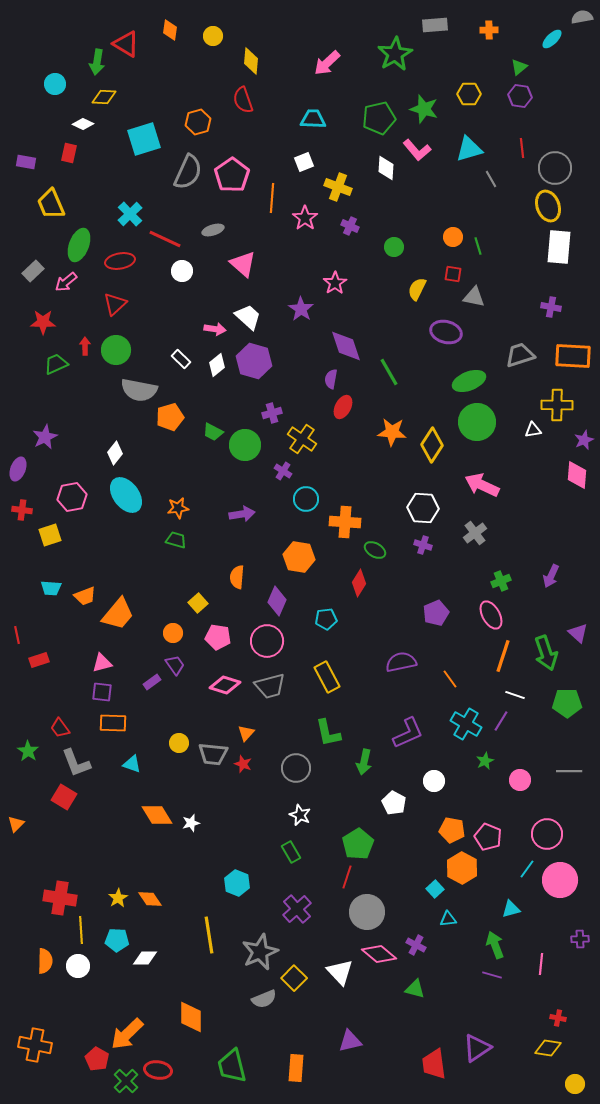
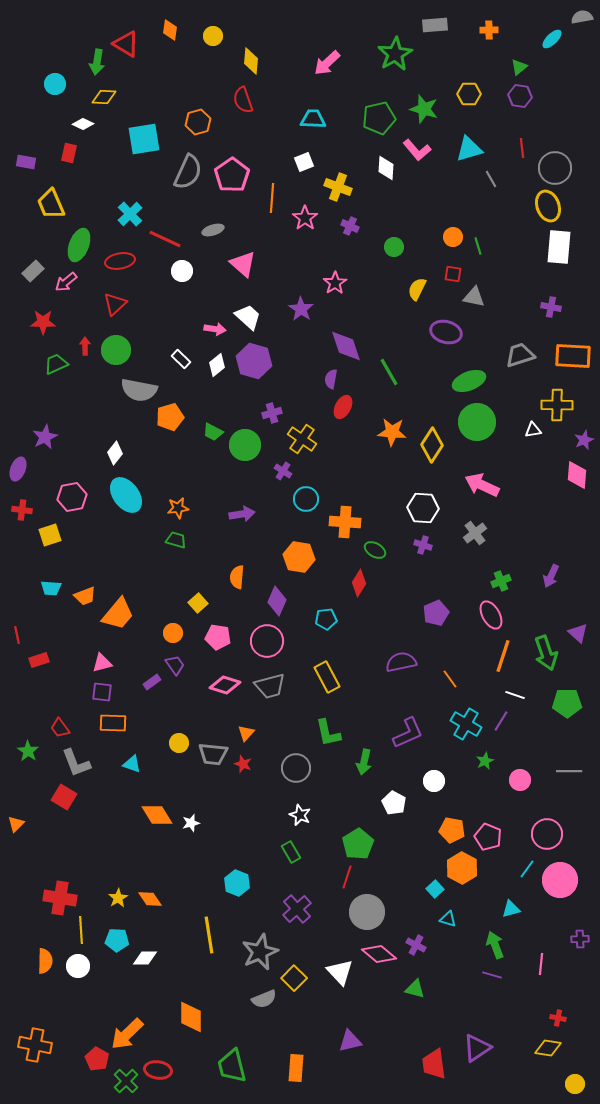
cyan square at (144, 139): rotated 8 degrees clockwise
cyan triangle at (448, 919): rotated 24 degrees clockwise
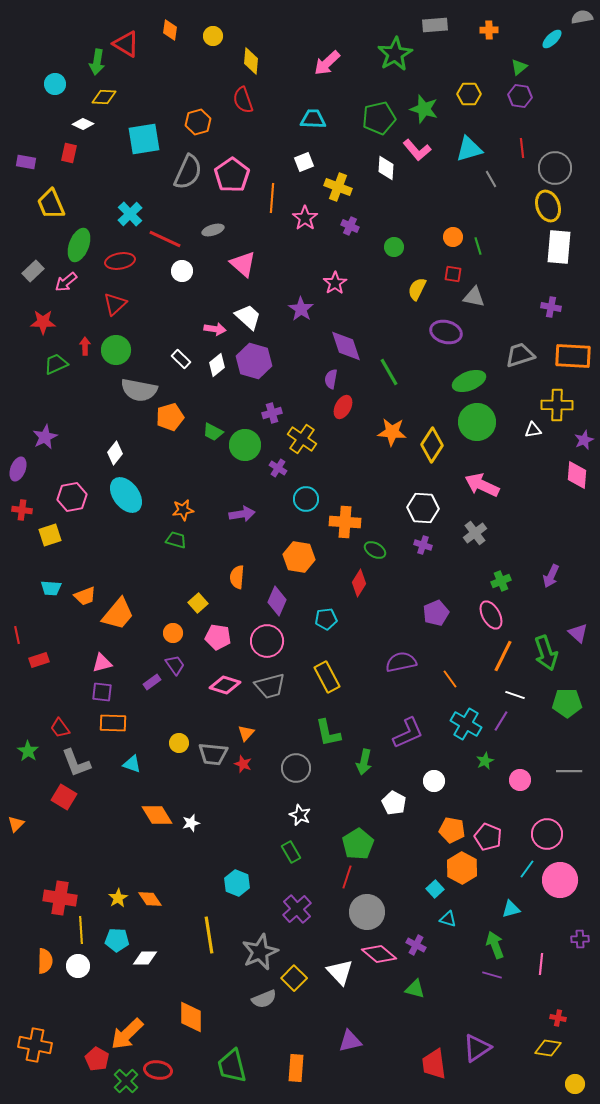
purple cross at (283, 471): moved 5 px left, 3 px up
orange star at (178, 508): moved 5 px right, 2 px down
orange line at (503, 656): rotated 8 degrees clockwise
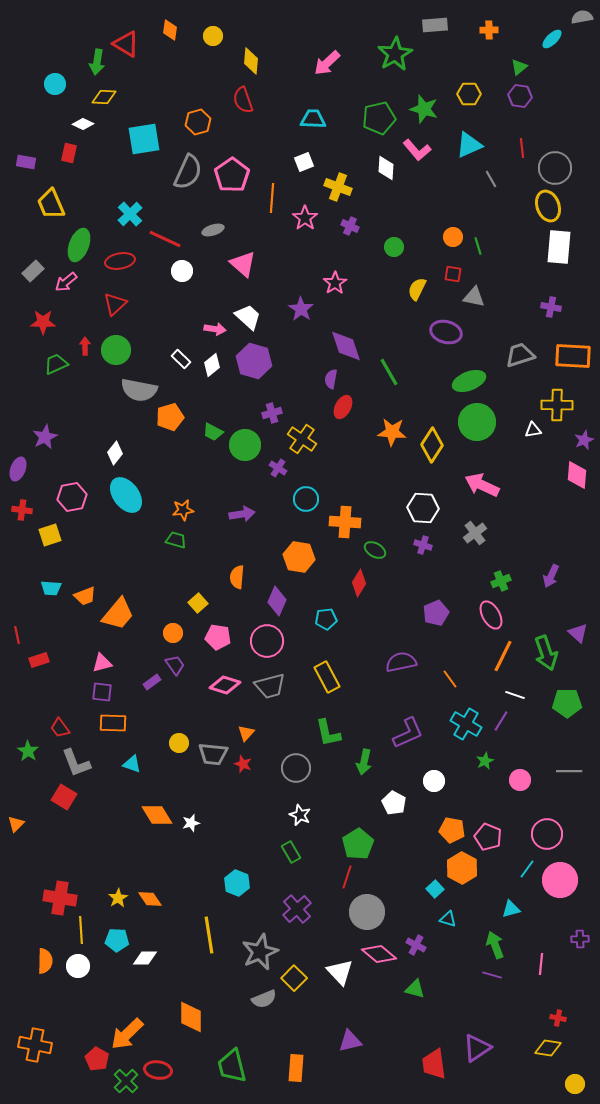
cyan triangle at (469, 149): moved 4 px up; rotated 8 degrees counterclockwise
white diamond at (217, 365): moved 5 px left
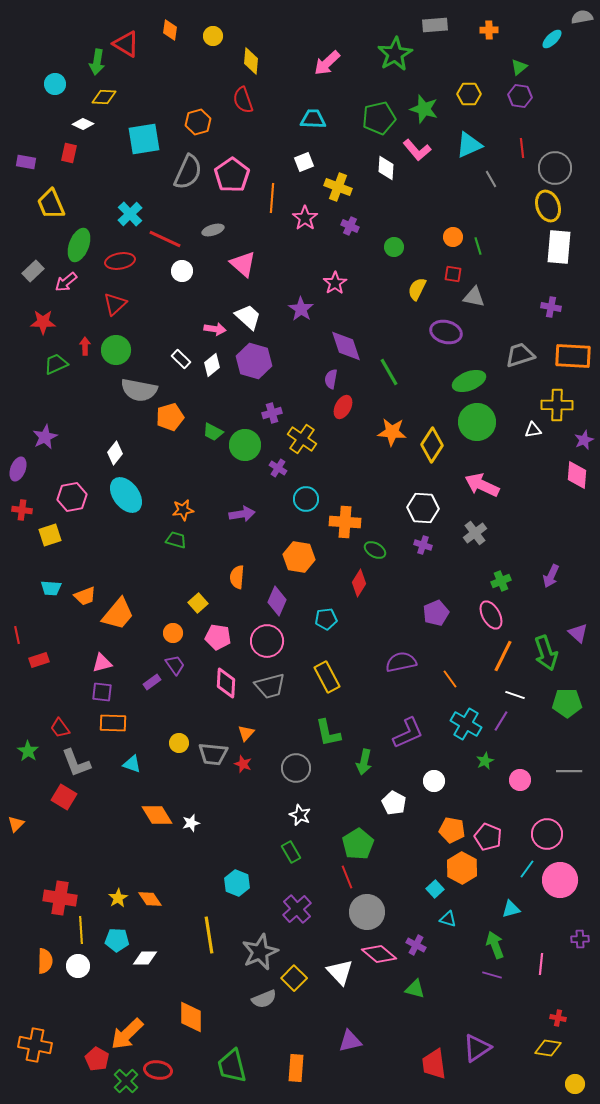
pink diamond at (225, 685): moved 1 px right, 2 px up; rotated 76 degrees clockwise
red line at (347, 877): rotated 40 degrees counterclockwise
